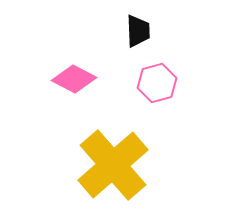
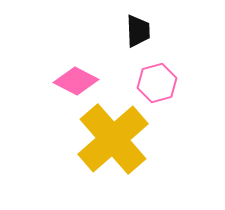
pink diamond: moved 2 px right, 2 px down
yellow cross: moved 26 px up
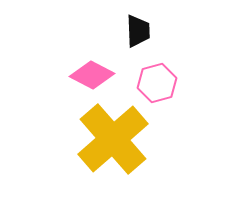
pink diamond: moved 16 px right, 6 px up
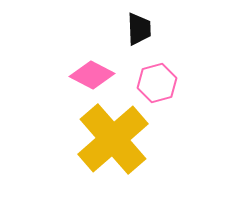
black trapezoid: moved 1 px right, 2 px up
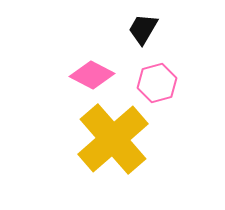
black trapezoid: moved 4 px right; rotated 148 degrees counterclockwise
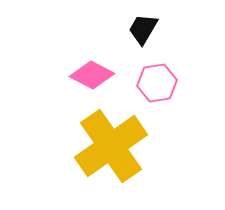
pink hexagon: rotated 6 degrees clockwise
yellow cross: moved 2 px left, 7 px down; rotated 6 degrees clockwise
